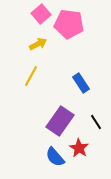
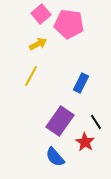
blue rectangle: rotated 60 degrees clockwise
red star: moved 6 px right, 6 px up
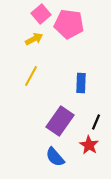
yellow arrow: moved 4 px left, 5 px up
blue rectangle: rotated 24 degrees counterclockwise
black line: rotated 56 degrees clockwise
red star: moved 4 px right, 3 px down
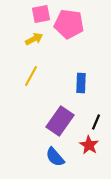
pink square: rotated 30 degrees clockwise
